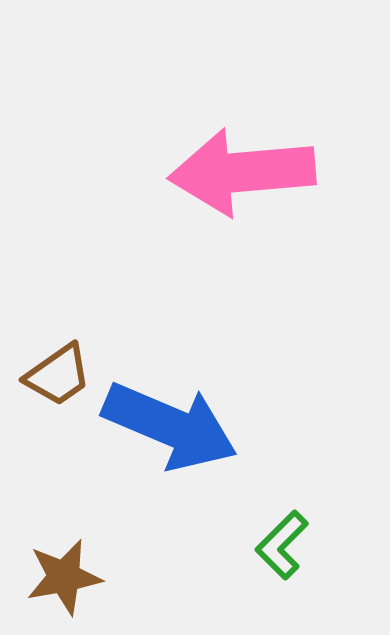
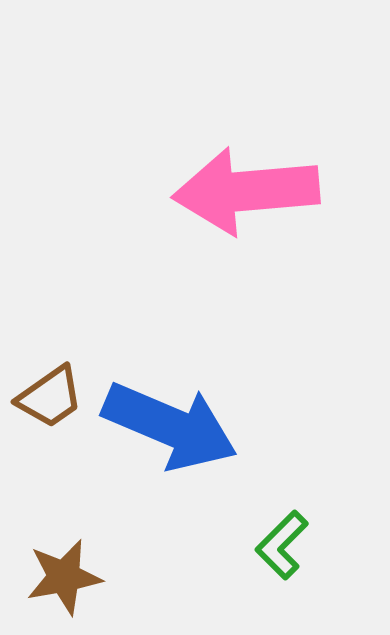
pink arrow: moved 4 px right, 19 px down
brown trapezoid: moved 8 px left, 22 px down
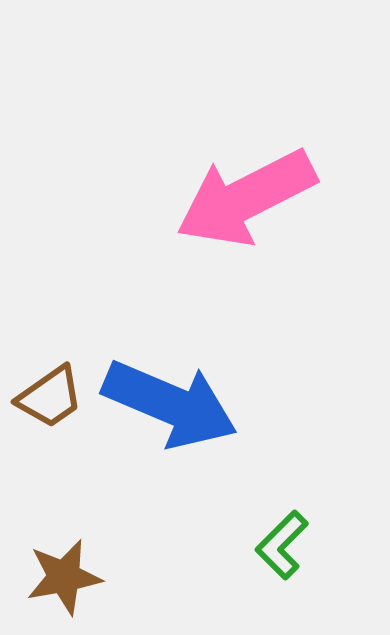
pink arrow: moved 7 px down; rotated 22 degrees counterclockwise
blue arrow: moved 22 px up
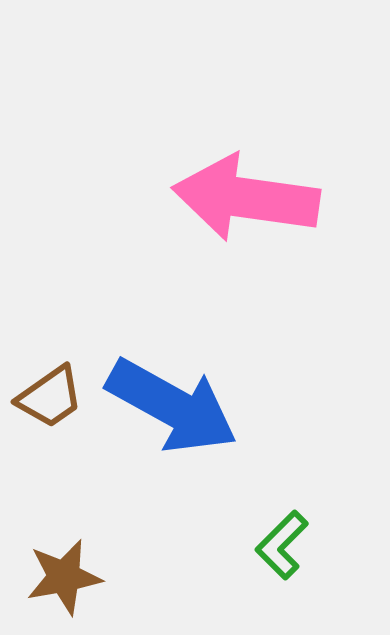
pink arrow: rotated 35 degrees clockwise
blue arrow: moved 2 px right, 2 px down; rotated 6 degrees clockwise
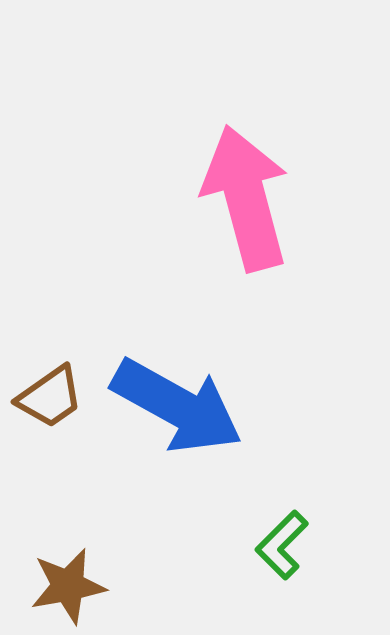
pink arrow: rotated 67 degrees clockwise
blue arrow: moved 5 px right
brown star: moved 4 px right, 9 px down
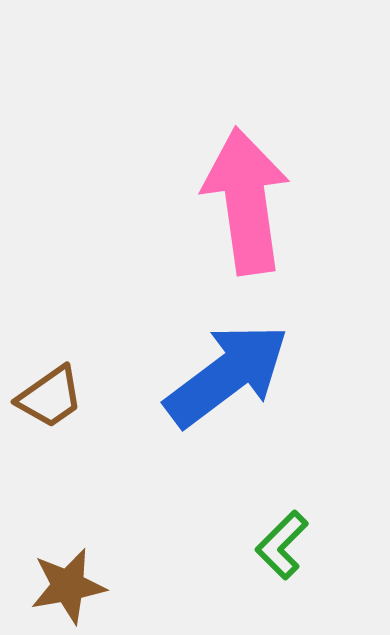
pink arrow: moved 3 px down; rotated 7 degrees clockwise
blue arrow: moved 50 px right, 31 px up; rotated 66 degrees counterclockwise
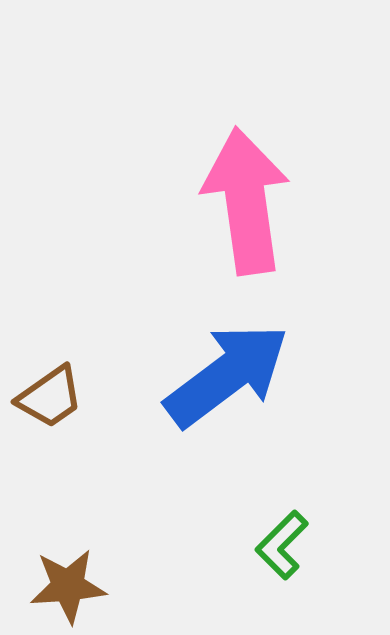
brown star: rotated 6 degrees clockwise
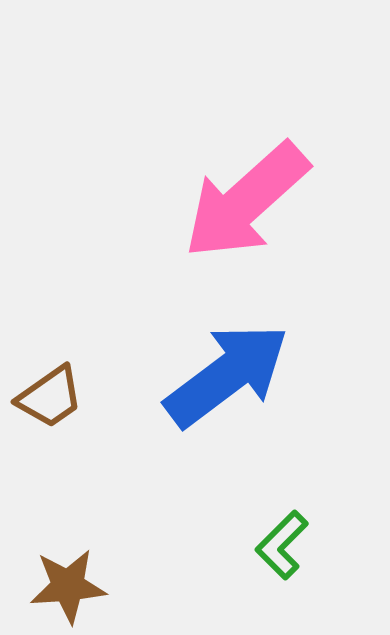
pink arrow: rotated 124 degrees counterclockwise
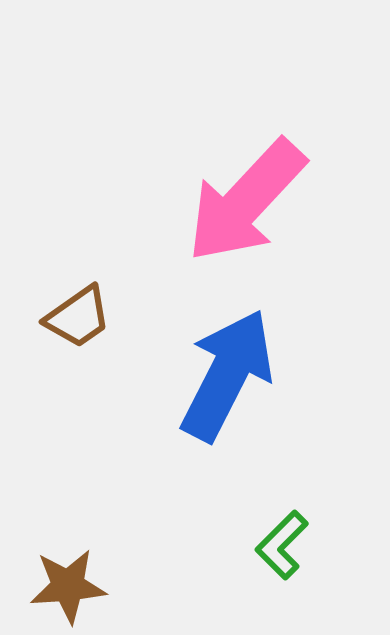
pink arrow: rotated 5 degrees counterclockwise
blue arrow: rotated 26 degrees counterclockwise
brown trapezoid: moved 28 px right, 80 px up
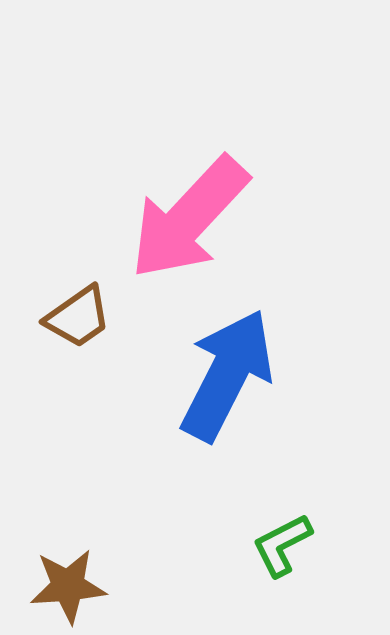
pink arrow: moved 57 px left, 17 px down
green L-shape: rotated 18 degrees clockwise
